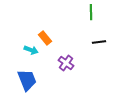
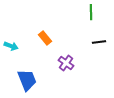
cyan arrow: moved 20 px left, 4 px up
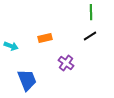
orange rectangle: rotated 64 degrees counterclockwise
black line: moved 9 px left, 6 px up; rotated 24 degrees counterclockwise
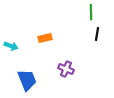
black line: moved 7 px right, 2 px up; rotated 48 degrees counterclockwise
purple cross: moved 6 px down; rotated 14 degrees counterclockwise
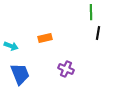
black line: moved 1 px right, 1 px up
blue trapezoid: moved 7 px left, 6 px up
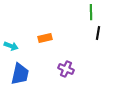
blue trapezoid: rotated 35 degrees clockwise
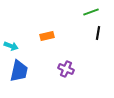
green line: rotated 70 degrees clockwise
orange rectangle: moved 2 px right, 2 px up
blue trapezoid: moved 1 px left, 3 px up
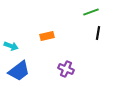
blue trapezoid: rotated 40 degrees clockwise
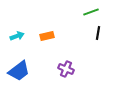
cyan arrow: moved 6 px right, 10 px up; rotated 40 degrees counterclockwise
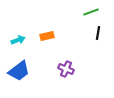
cyan arrow: moved 1 px right, 4 px down
